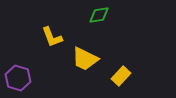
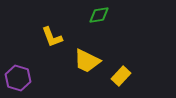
yellow trapezoid: moved 2 px right, 2 px down
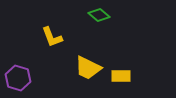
green diamond: rotated 50 degrees clockwise
yellow trapezoid: moved 1 px right, 7 px down
yellow rectangle: rotated 48 degrees clockwise
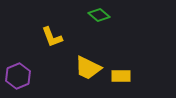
purple hexagon: moved 2 px up; rotated 20 degrees clockwise
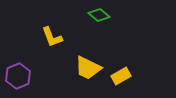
yellow rectangle: rotated 30 degrees counterclockwise
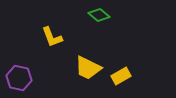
purple hexagon: moved 1 px right, 2 px down; rotated 25 degrees counterclockwise
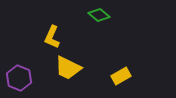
yellow L-shape: rotated 45 degrees clockwise
yellow trapezoid: moved 20 px left
purple hexagon: rotated 10 degrees clockwise
